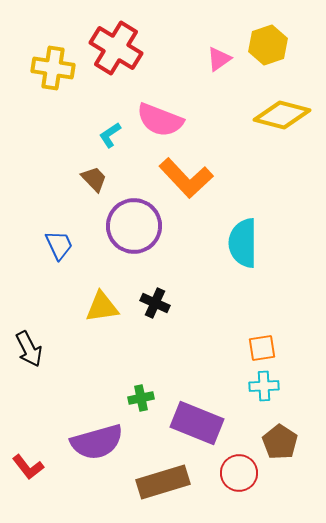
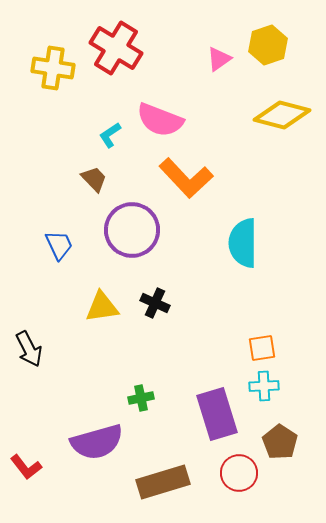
purple circle: moved 2 px left, 4 px down
purple rectangle: moved 20 px right, 9 px up; rotated 51 degrees clockwise
red L-shape: moved 2 px left
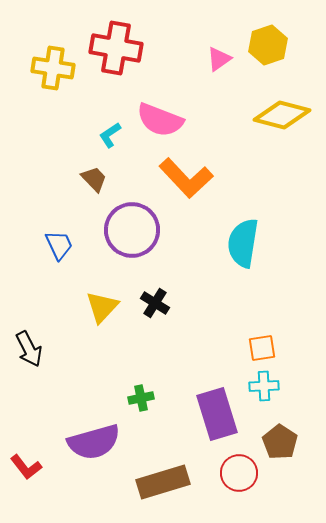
red cross: rotated 21 degrees counterclockwise
cyan semicircle: rotated 9 degrees clockwise
black cross: rotated 8 degrees clockwise
yellow triangle: rotated 39 degrees counterclockwise
purple semicircle: moved 3 px left
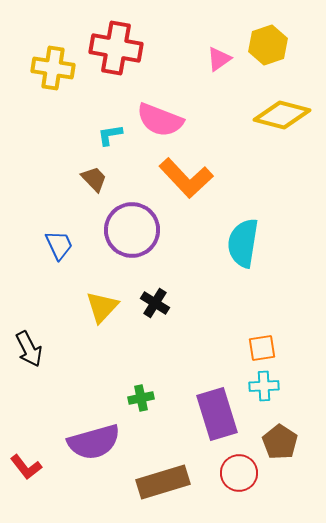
cyan L-shape: rotated 24 degrees clockwise
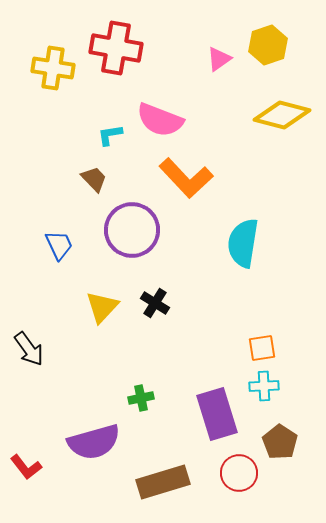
black arrow: rotated 9 degrees counterclockwise
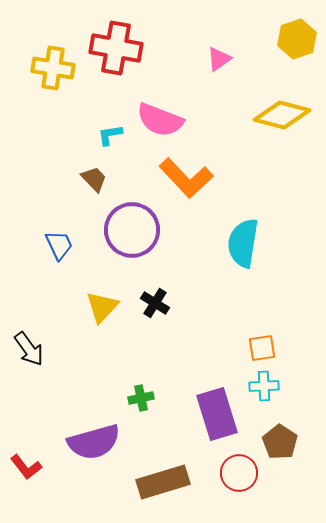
yellow hexagon: moved 29 px right, 6 px up
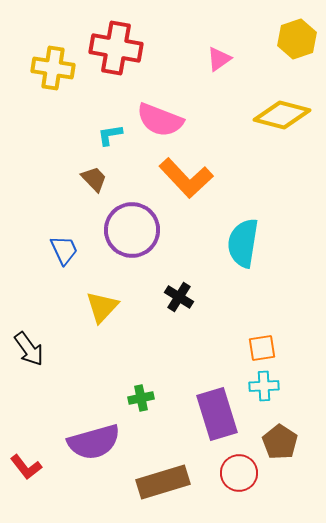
blue trapezoid: moved 5 px right, 5 px down
black cross: moved 24 px right, 6 px up
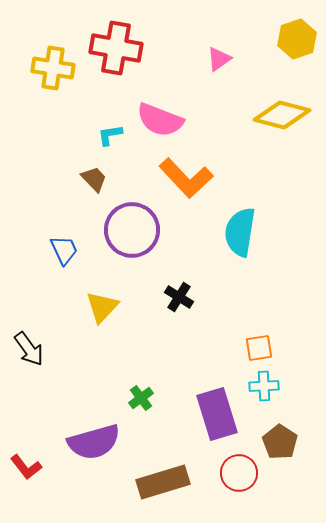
cyan semicircle: moved 3 px left, 11 px up
orange square: moved 3 px left
green cross: rotated 25 degrees counterclockwise
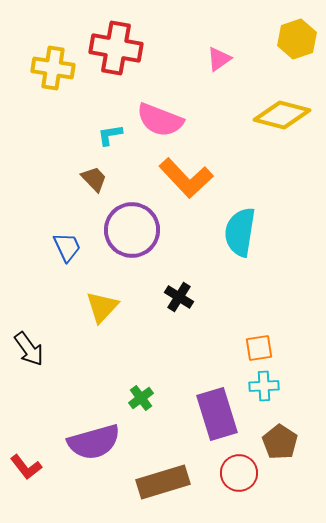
blue trapezoid: moved 3 px right, 3 px up
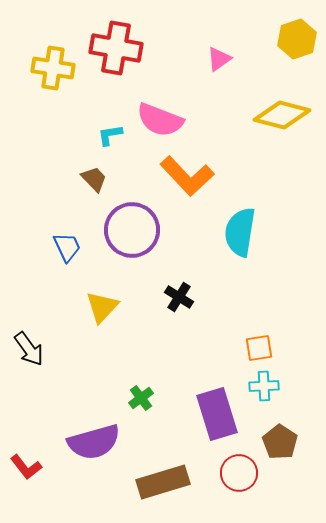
orange L-shape: moved 1 px right, 2 px up
